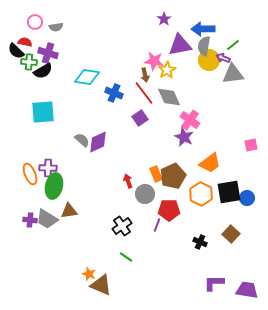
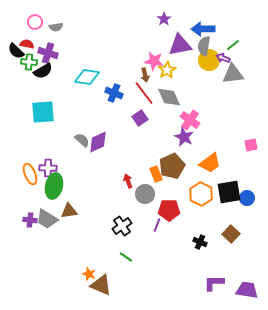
red semicircle at (25, 42): moved 2 px right, 2 px down
brown pentagon at (173, 176): moved 1 px left, 10 px up
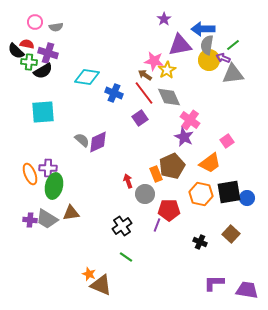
gray semicircle at (204, 46): moved 3 px right, 1 px up
brown arrow at (145, 75): rotated 136 degrees clockwise
pink square at (251, 145): moved 24 px left, 4 px up; rotated 24 degrees counterclockwise
orange hexagon at (201, 194): rotated 15 degrees counterclockwise
brown triangle at (69, 211): moved 2 px right, 2 px down
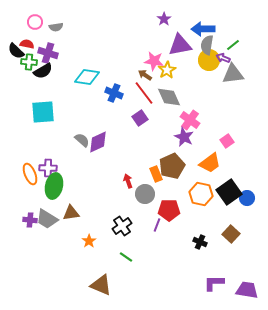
black square at (229, 192): rotated 25 degrees counterclockwise
orange star at (89, 274): moved 33 px up; rotated 16 degrees clockwise
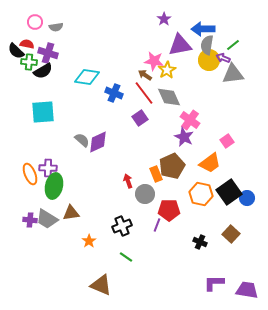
black cross at (122, 226): rotated 12 degrees clockwise
